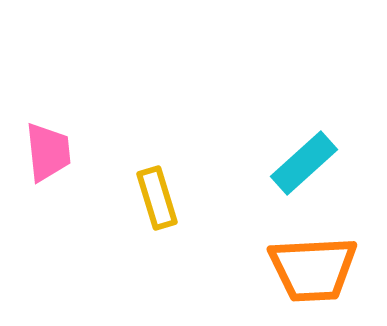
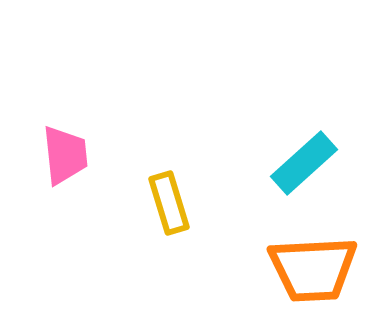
pink trapezoid: moved 17 px right, 3 px down
yellow rectangle: moved 12 px right, 5 px down
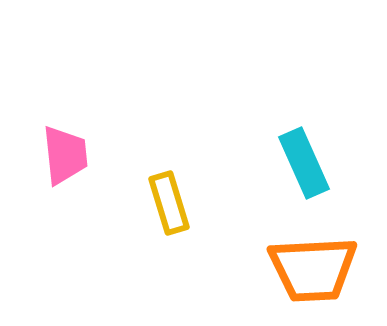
cyan rectangle: rotated 72 degrees counterclockwise
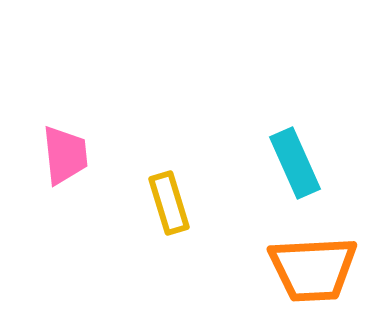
cyan rectangle: moved 9 px left
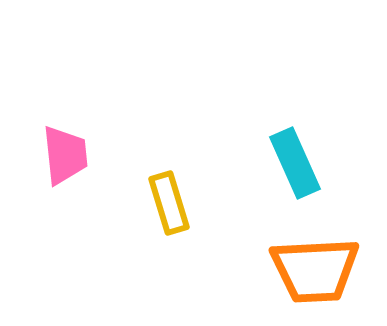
orange trapezoid: moved 2 px right, 1 px down
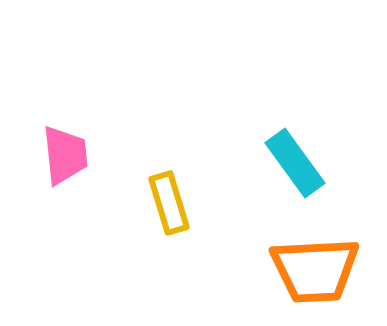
cyan rectangle: rotated 12 degrees counterclockwise
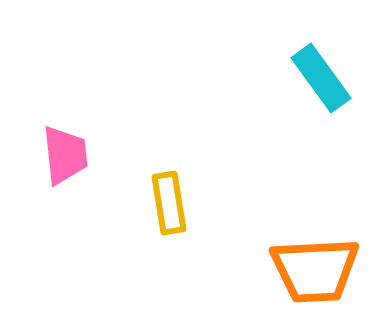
cyan rectangle: moved 26 px right, 85 px up
yellow rectangle: rotated 8 degrees clockwise
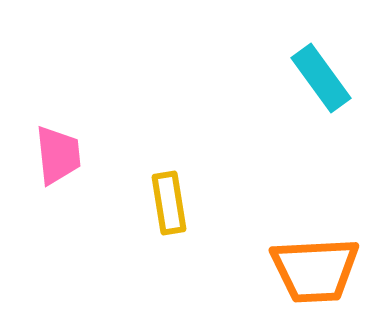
pink trapezoid: moved 7 px left
